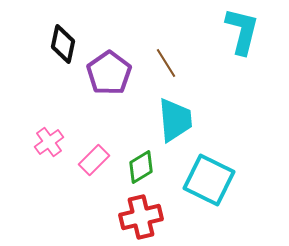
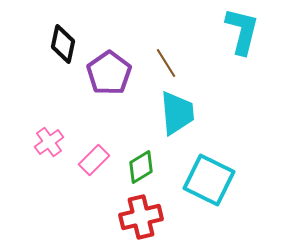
cyan trapezoid: moved 2 px right, 7 px up
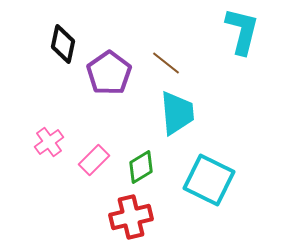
brown line: rotated 20 degrees counterclockwise
red cross: moved 10 px left
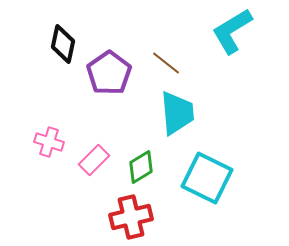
cyan L-shape: moved 10 px left; rotated 135 degrees counterclockwise
pink cross: rotated 36 degrees counterclockwise
cyan square: moved 2 px left, 2 px up
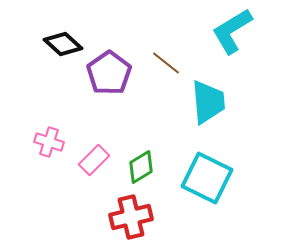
black diamond: rotated 60 degrees counterclockwise
cyan trapezoid: moved 31 px right, 11 px up
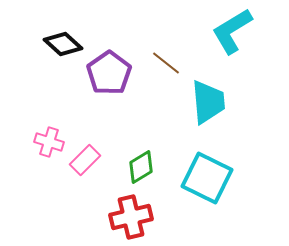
pink rectangle: moved 9 px left
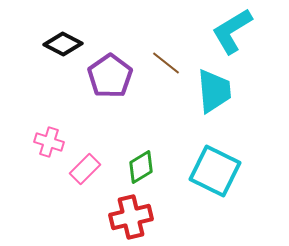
black diamond: rotated 15 degrees counterclockwise
purple pentagon: moved 1 px right, 3 px down
cyan trapezoid: moved 6 px right, 11 px up
pink rectangle: moved 9 px down
cyan square: moved 8 px right, 7 px up
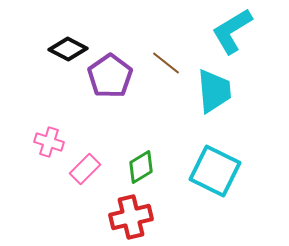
black diamond: moved 5 px right, 5 px down
